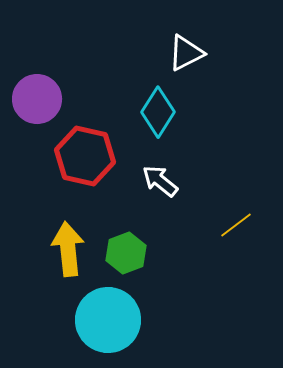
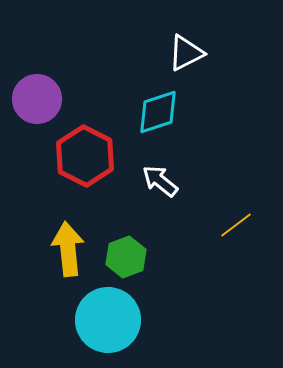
cyan diamond: rotated 39 degrees clockwise
red hexagon: rotated 14 degrees clockwise
green hexagon: moved 4 px down
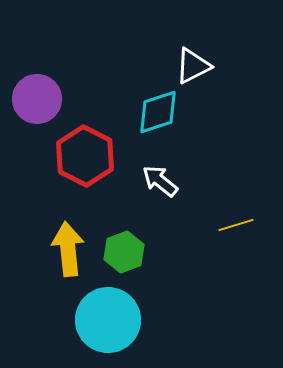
white triangle: moved 7 px right, 13 px down
yellow line: rotated 20 degrees clockwise
green hexagon: moved 2 px left, 5 px up
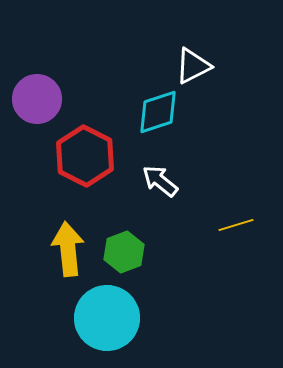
cyan circle: moved 1 px left, 2 px up
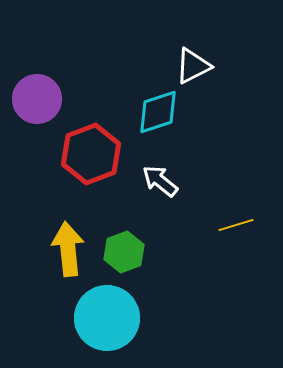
red hexagon: moved 6 px right, 2 px up; rotated 12 degrees clockwise
